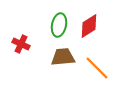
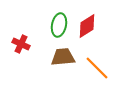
red diamond: moved 2 px left
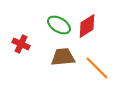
green ellipse: rotated 70 degrees counterclockwise
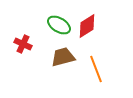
red cross: moved 2 px right
brown trapezoid: rotated 10 degrees counterclockwise
orange line: moved 1 px left, 1 px down; rotated 24 degrees clockwise
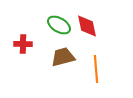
red diamond: rotated 70 degrees counterclockwise
red cross: rotated 24 degrees counterclockwise
orange line: rotated 16 degrees clockwise
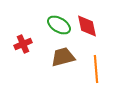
red cross: rotated 24 degrees counterclockwise
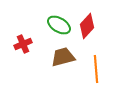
red diamond: rotated 55 degrees clockwise
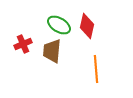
red diamond: rotated 30 degrees counterclockwise
brown trapezoid: moved 11 px left, 6 px up; rotated 70 degrees counterclockwise
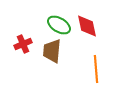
red diamond: rotated 25 degrees counterclockwise
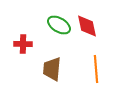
red cross: rotated 24 degrees clockwise
brown trapezoid: moved 18 px down
